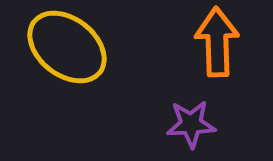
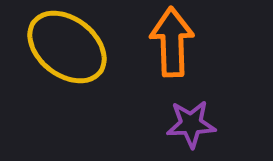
orange arrow: moved 45 px left
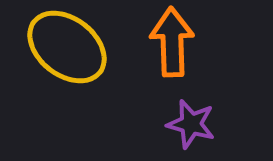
purple star: rotated 18 degrees clockwise
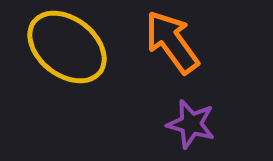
orange arrow: rotated 34 degrees counterclockwise
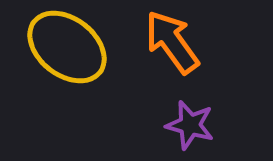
purple star: moved 1 px left, 1 px down
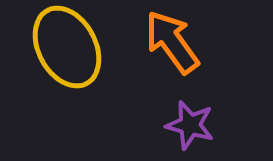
yellow ellipse: rotated 24 degrees clockwise
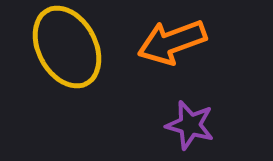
orange arrow: rotated 74 degrees counterclockwise
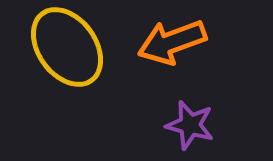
yellow ellipse: rotated 8 degrees counterclockwise
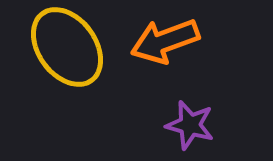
orange arrow: moved 7 px left, 1 px up
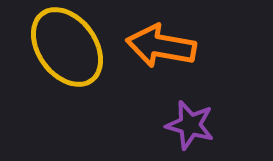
orange arrow: moved 4 px left, 5 px down; rotated 30 degrees clockwise
